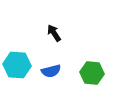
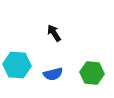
blue semicircle: moved 2 px right, 3 px down
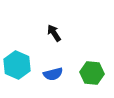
cyan hexagon: rotated 20 degrees clockwise
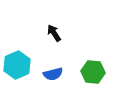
cyan hexagon: rotated 12 degrees clockwise
green hexagon: moved 1 px right, 1 px up
